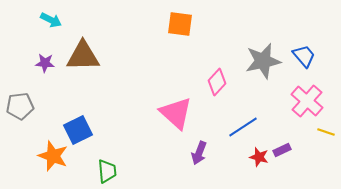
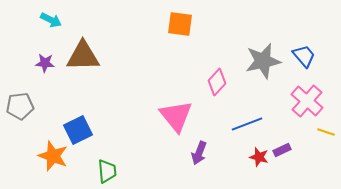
pink triangle: moved 3 px down; rotated 9 degrees clockwise
blue line: moved 4 px right, 3 px up; rotated 12 degrees clockwise
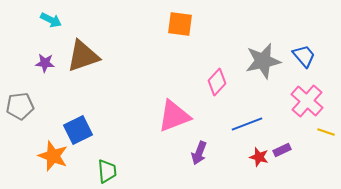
brown triangle: rotated 18 degrees counterclockwise
pink triangle: moved 2 px left; rotated 48 degrees clockwise
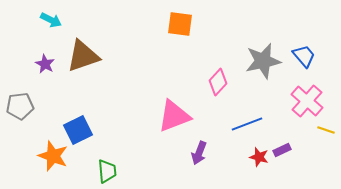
purple star: moved 1 px down; rotated 24 degrees clockwise
pink diamond: moved 1 px right
yellow line: moved 2 px up
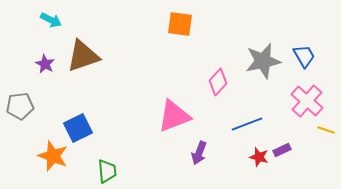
blue trapezoid: rotated 10 degrees clockwise
blue square: moved 2 px up
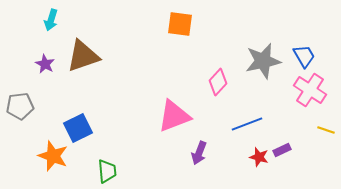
cyan arrow: rotated 80 degrees clockwise
pink cross: moved 3 px right, 11 px up; rotated 8 degrees counterclockwise
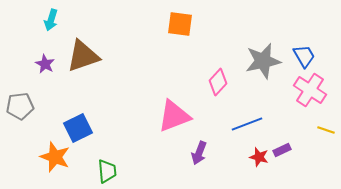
orange star: moved 2 px right, 1 px down
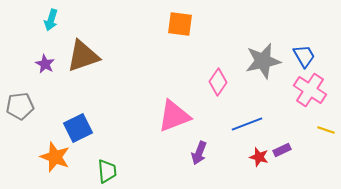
pink diamond: rotated 8 degrees counterclockwise
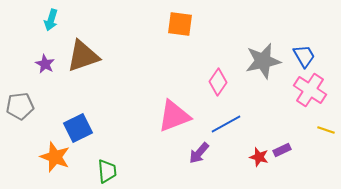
blue line: moved 21 px left; rotated 8 degrees counterclockwise
purple arrow: rotated 20 degrees clockwise
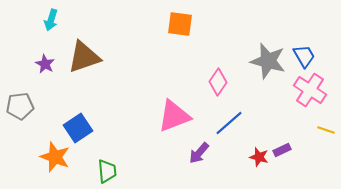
brown triangle: moved 1 px right, 1 px down
gray star: moved 5 px right; rotated 27 degrees clockwise
blue line: moved 3 px right, 1 px up; rotated 12 degrees counterclockwise
blue square: rotated 8 degrees counterclockwise
